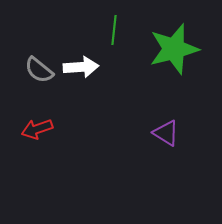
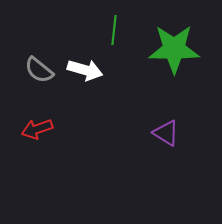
green star: rotated 15 degrees clockwise
white arrow: moved 4 px right, 3 px down; rotated 20 degrees clockwise
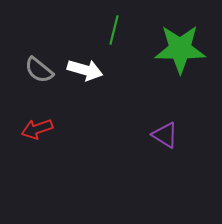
green line: rotated 8 degrees clockwise
green star: moved 6 px right
purple triangle: moved 1 px left, 2 px down
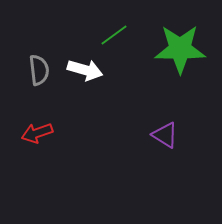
green line: moved 5 px down; rotated 40 degrees clockwise
gray semicircle: rotated 136 degrees counterclockwise
red arrow: moved 4 px down
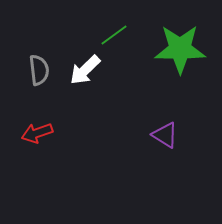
white arrow: rotated 120 degrees clockwise
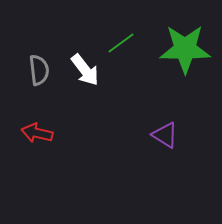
green line: moved 7 px right, 8 px down
green star: moved 5 px right
white arrow: rotated 84 degrees counterclockwise
red arrow: rotated 32 degrees clockwise
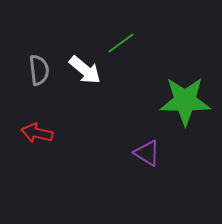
green star: moved 52 px down
white arrow: rotated 12 degrees counterclockwise
purple triangle: moved 18 px left, 18 px down
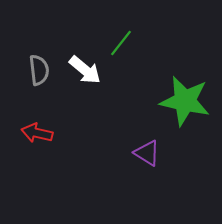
green line: rotated 16 degrees counterclockwise
green star: rotated 12 degrees clockwise
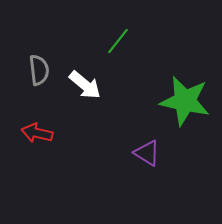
green line: moved 3 px left, 2 px up
white arrow: moved 15 px down
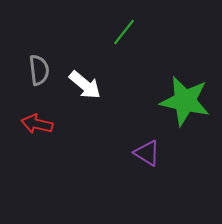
green line: moved 6 px right, 9 px up
red arrow: moved 9 px up
